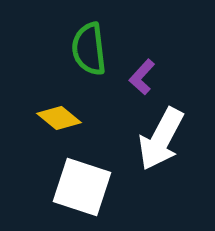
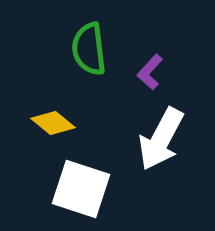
purple L-shape: moved 8 px right, 5 px up
yellow diamond: moved 6 px left, 5 px down
white square: moved 1 px left, 2 px down
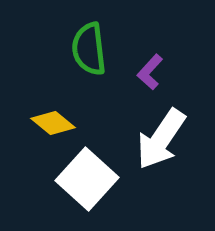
white arrow: rotated 6 degrees clockwise
white square: moved 6 px right, 10 px up; rotated 24 degrees clockwise
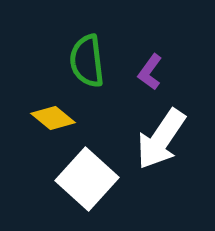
green semicircle: moved 2 px left, 12 px down
purple L-shape: rotated 6 degrees counterclockwise
yellow diamond: moved 5 px up
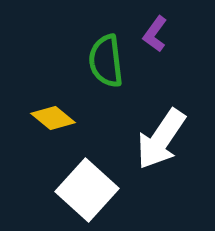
green semicircle: moved 19 px right
purple L-shape: moved 5 px right, 38 px up
white square: moved 11 px down
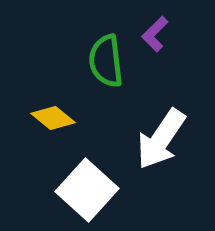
purple L-shape: rotated 9 degrees clockwise
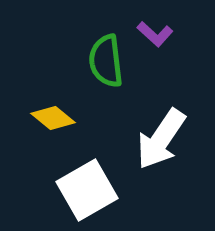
purple L-shape: rotated 93 degrees counterclockwise
white square: rotated 18 degrees clockwise
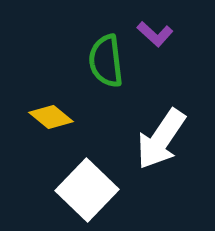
yellow diamond: moved 2 px left, 1 px up
white square: rotated 16 degrees counterclockwise
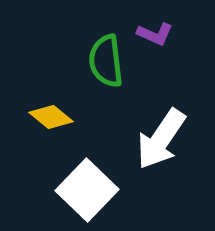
purple L-shape: rotated 18 degrees counterclockwise
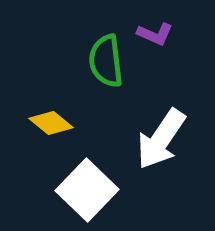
yellow diamond: moved 6 px down
